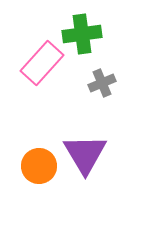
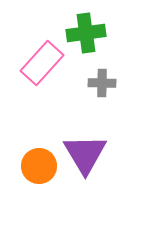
green cross: moved 4 px right, 1 px up
gray cross: rotated 24 degrees clockwise
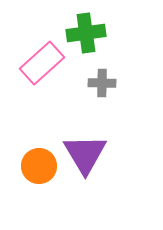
pink rectangle: rotated 6 degrees clockwise
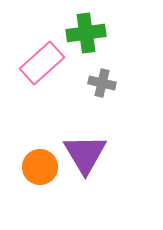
gray cross: rotated 12 degrees clockwise
orange circle: moved 1 px right, 1 px down
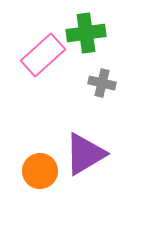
pink rectangle: moved 1 px right, 8 px up
purple triangle: rotated 30 degrees clockwise
orange circle: moved 4 px down
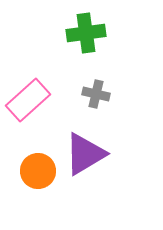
pink rectangle: moved 15 px left, 45 px down
gray cross: moved 6 px left, 11 px down
orange circle: moved 2 px left
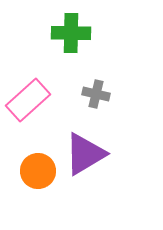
green cross: moved 15 px left; rotated 9 degrees clockwise
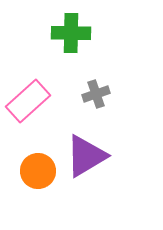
gray cross: rotated 32 degrees counterclockwise
pink rectangle: moved 1 px down
purple triangle: moved 1 px right, 2 px down
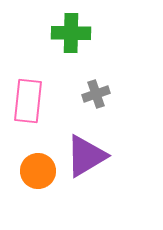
pink rectangle: rotated 42 degrees counterclockwise
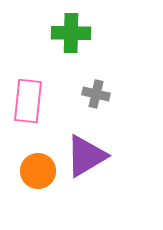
gray cross: rotated 32 degrees clockwise
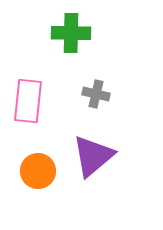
purple triangle: moved 7 px right; rotated 9 degrees counterclockwise
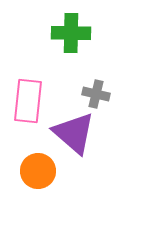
purple triangle: moved 19 px left, 23 px up; rotated 39 degrees counterclockwise
